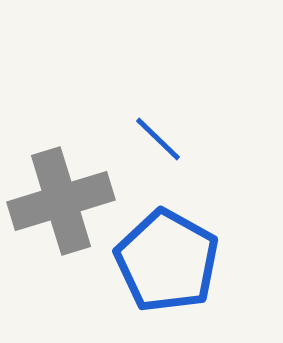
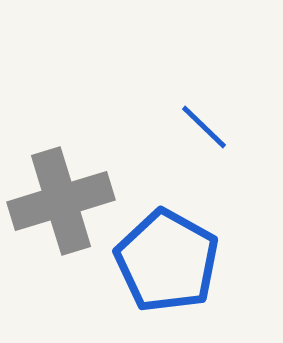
blue line: moved 46 px right, 12 px up
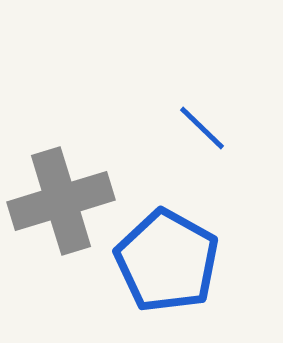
blue line: moved 2 px left, 1 px down
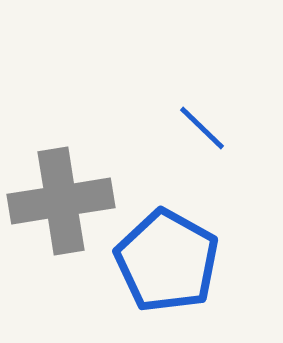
gray cross: rotated 8 degrees clockwise
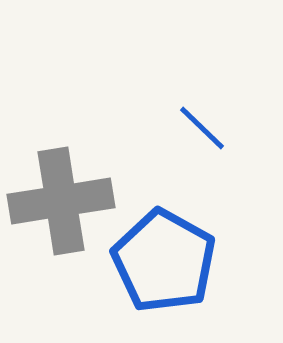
blue pentagon: moved 3 px left
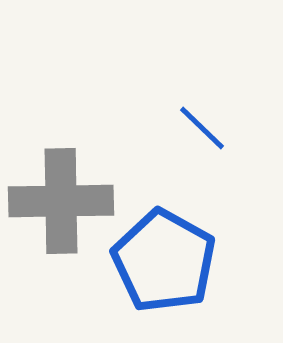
gray cross: rotated 8 degrees clockwise
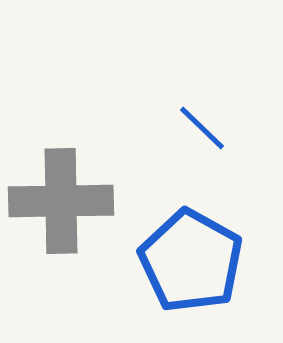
blue pentagon: moved 27 px right
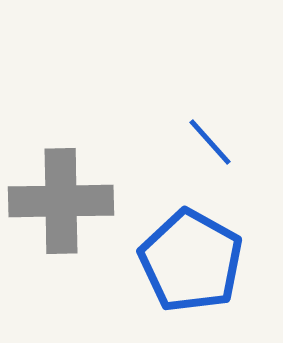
blue line: moved 8 px right, 14 px down; rotated 4 degrees clockwise
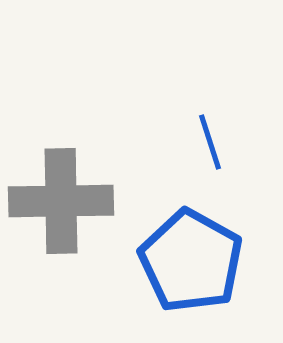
blue line: rotated 24 degrees clockwise
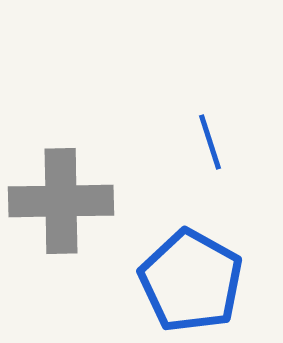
blue pentagon: moved 20 px down
